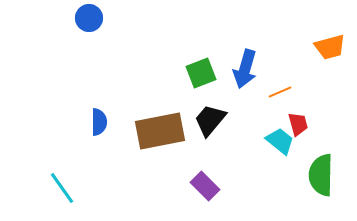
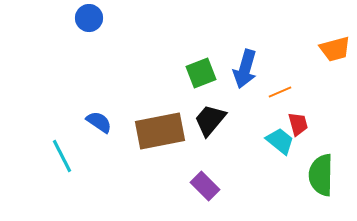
orange trapezoid: moved 5 px right, 2 px down
blue semicircle: rotated 56 degrees counterclockwise
cyan line: moved 32 px up; rotated 8 degrees clockwise
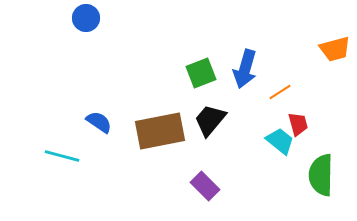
blue circle: moved 3 px left
orange line: rotated 10 degrees counterclockwise
cyan line: rotated 48 degrees counterclockwise
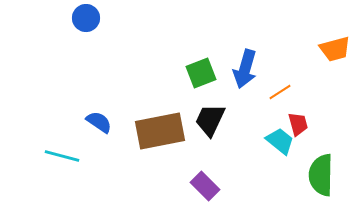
black trapezoid: rotated 15 degrees counterclockwise
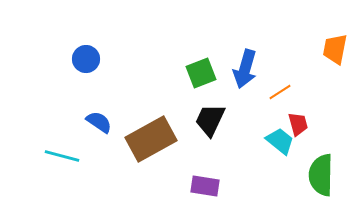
blue circle: moved 41 px down
orange trapezoid: rotated 116 degrees clockwise
brown rectangle: moved 9 px left, 8 px down; rotated 18 degrees counterclockwise
purple rectangle: rotated 36 degrees counterclockwise
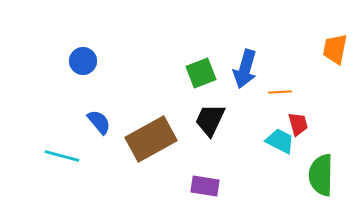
blue circle: moved 3 px left, 2 px down
orange line: rotated 30 degrees clockwise
blue semicircle: rotated 16 degrees clockwise
cyan trapezoid: rotated 12 degrees counterclockwise
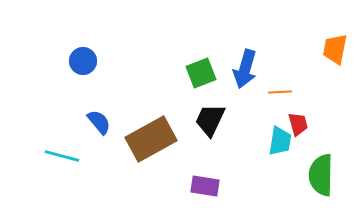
cyan trapezoid: rotated 72 degrees clockwise
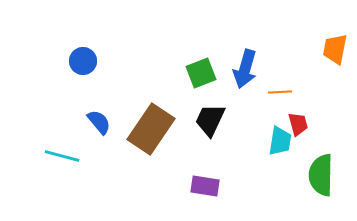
brown rectangle: moved 10 px up; rotated 27 degrees counterclockwise
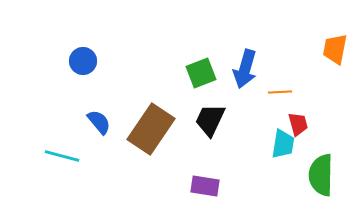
cyan trapezoid: moved 3 px right, 3 px down
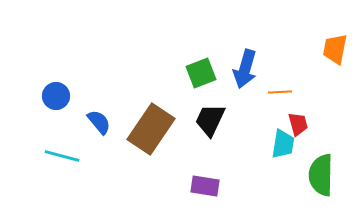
blue circle: moved 27 px left, 35 px down
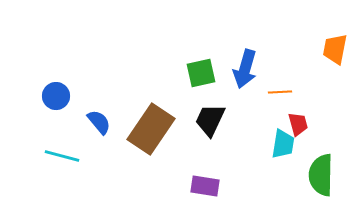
green square: rotated 8 degrees clockwise
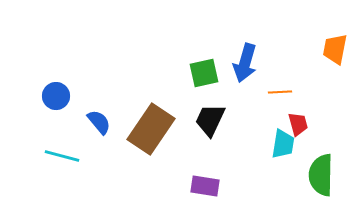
blue arrow: moved 6 px up
green square: moved 3 px right
